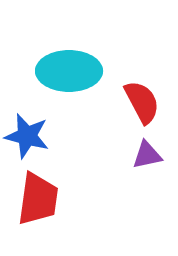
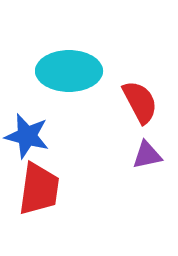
red semicircle: moved 2 px left
red trapezoid: moved 1 px right, 10 px up
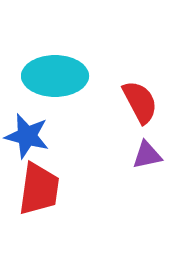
cyan ellipse: moved 14 px left, 5 px down
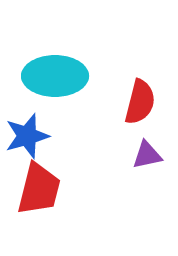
red semicircle: rotated 42 degrees clockwise
blue star: rotated 30 degrees counterclockwise
red trapezoid: rotated 6 degrees clockwise
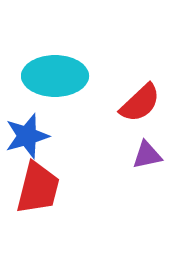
red semicircle: moved 1 px down; rotated 33 degrees clockwise
red trapezoid: moved 1 px left, 1 px up
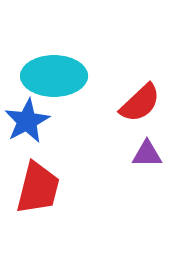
cyan ellipse: moved 1 px left
blue star: moved 15 px up; rotated 12 degrees counterclockwise
purple triangle: moved 1 px up; rotated 12 degrees clockwise
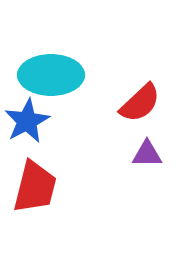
cyan ellipse: moved 3 px left, 1 px up
red trapezoid: moved 3 px left, 1 px up
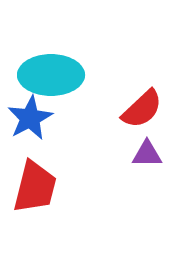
red semicircle: moved 2 px right, 6 px down
blue star: moved 3 px right, 3 px up
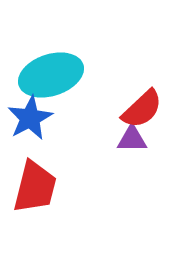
cyan ellipse: rotated 18 degrees counterclockwise
purple triangle: moved 15 px left, 15 px up
